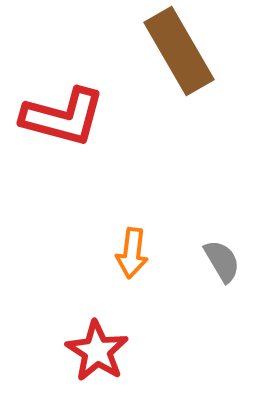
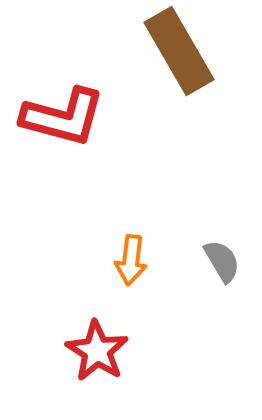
orange arrow: moved 1 px left, 7 px down
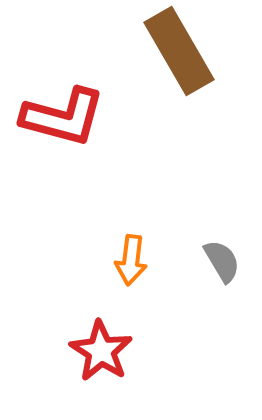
red star: moved 4 px right
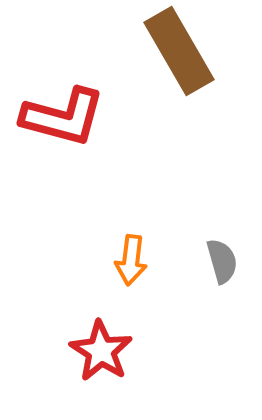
gray semicircle: rotated 15 degrees clockwise
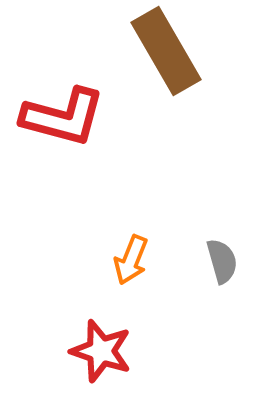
brown rectangle: moved 13 px left
orange arrow: rotated 15 degrees clockwise
red star: rotated 14 degrees counterclockwise
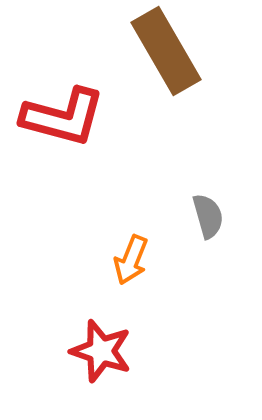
gray semicircle: moved 14 px left, 45 px up
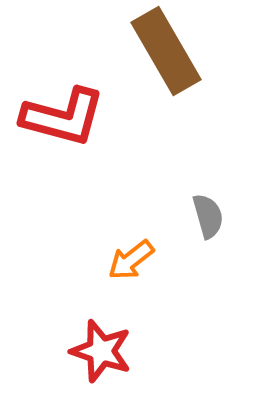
orange arrow: rotated 30 degrees clockwise
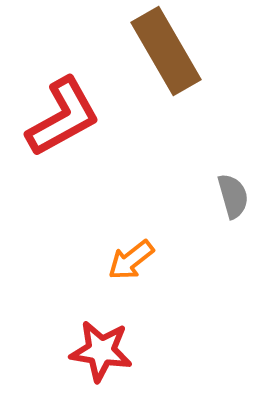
red L-shape: rotated 44 degrees counterclockwise
gray semicircle: moved 25 px right, 20 px up
red star: rotated 10 degrees counterclockwise
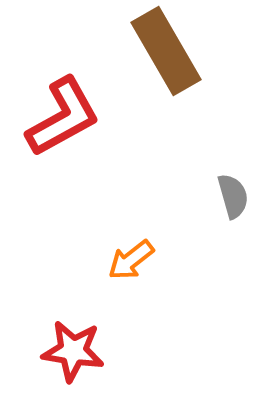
red star: moved 28 px left
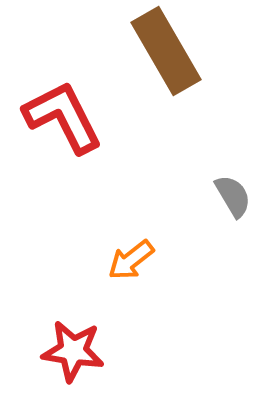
red L-shape: rotated 88 degrees counterclockwise
gray semicircle: rotated 15 degrees counterclockwise
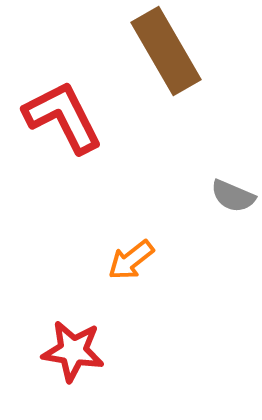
gray semicircle: rotated 144 degrees clockwise
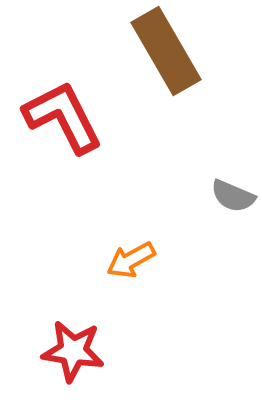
orange arrow: rotated 9 degrees clockwise
